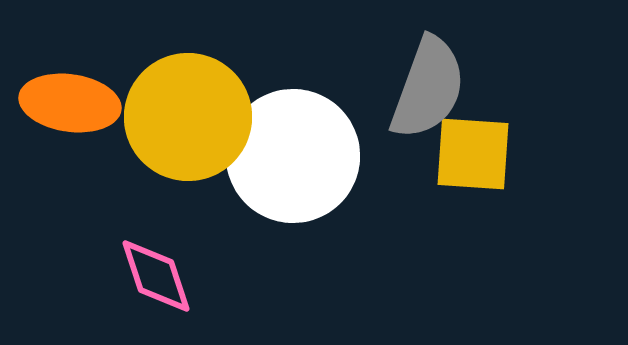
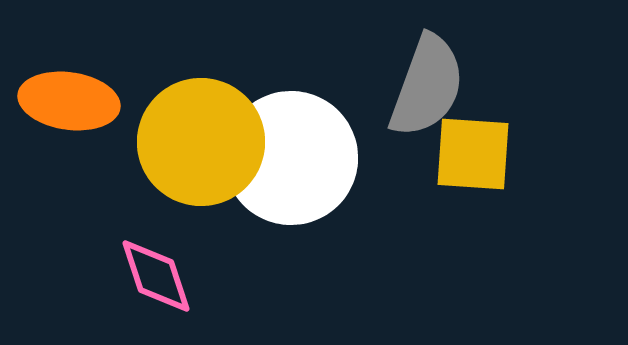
gray semicircle: moved 1 px left, 2 px up
orange ellipse: moved 1 px left, 2 px up
yellow circle: moved 13 px right, 25 px down
white circle: moved 2 px left, 2 px down
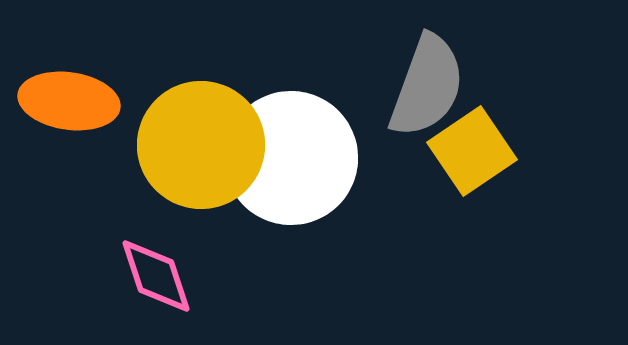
yellow circle: moved 3 px down
yellow square: moved 1 px left, 3 px up; rotated 38 degrees counterclockwise
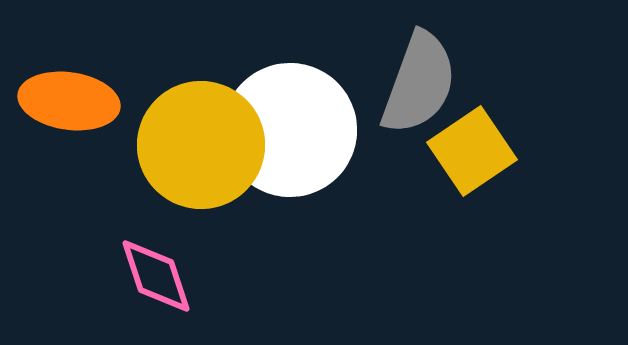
gray semicircle: moved 8 px left, 3 px up
white circle: moved 1 px left, 28 px up
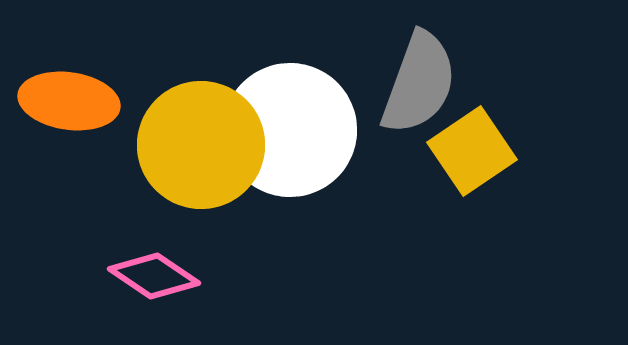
pink diamond: moved 2 px left; rotated 38 degrees counterclockwise
